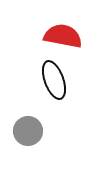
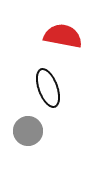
black ellipse: moved 6 px left, 8 px down
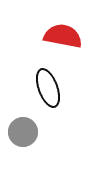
gray circle: moved 5 px left, 1 px down
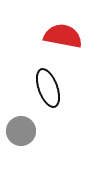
gray circle: moved 2 px left, 1 px up
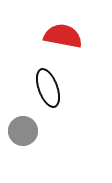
gray circle: moved 2 px right
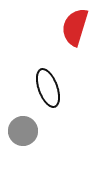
red semicircle: moved 12 px right, 9 px up; rotated 84 degrees counterclockwise
